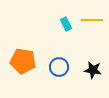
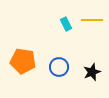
black star: moved 1 px left, 2 px down; rotated 30 degrees counterclockwise
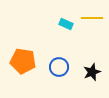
yellow line: moved 2 px up
cyan rectangle: rotated 40 degrees counterclockwise
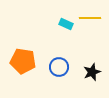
yellow line: moved 2 px left
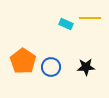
orange pentagon: rotated 25 degrees clockwise
blue circle: moved 8 px left
black star: moved 6 px left, 5 px up; rotated 18 degrees clockwise
